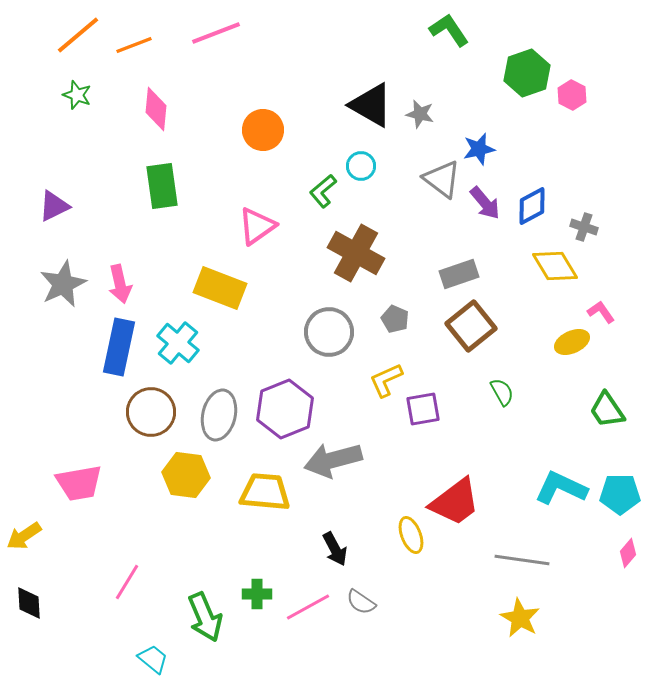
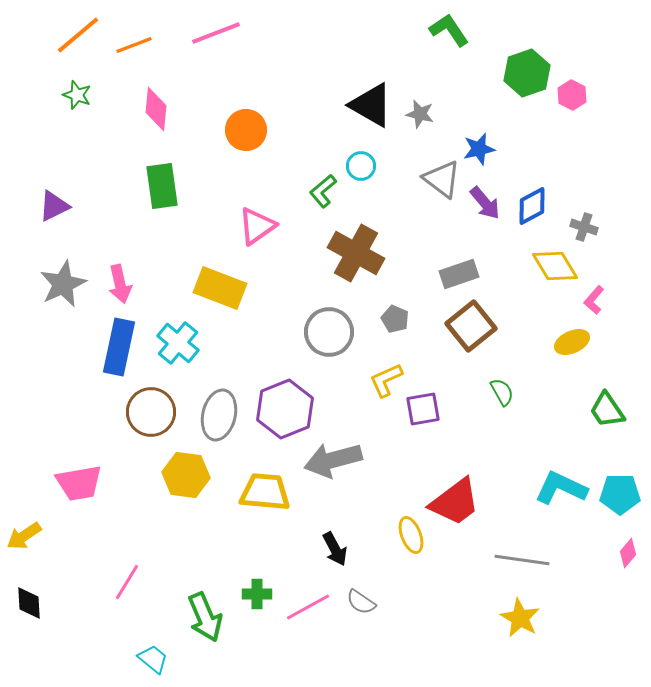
orange circle at (263, 130): moved 17 px left
pink L-shape at (601, 312): moved 7 px left, 12 px up; rotated 104 degrees counterclockwise
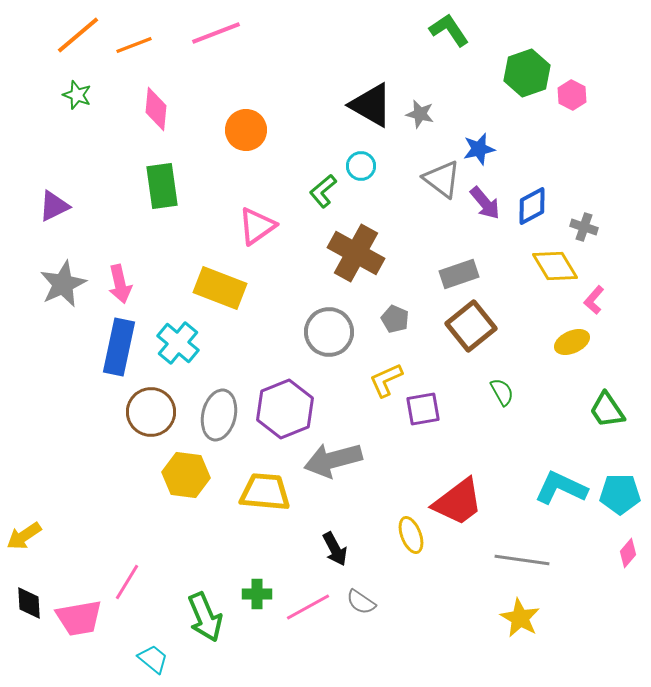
pink trapezoid at (79, 483): moved 135 px down
red trapezoid at (455, 502): moved 3 px right
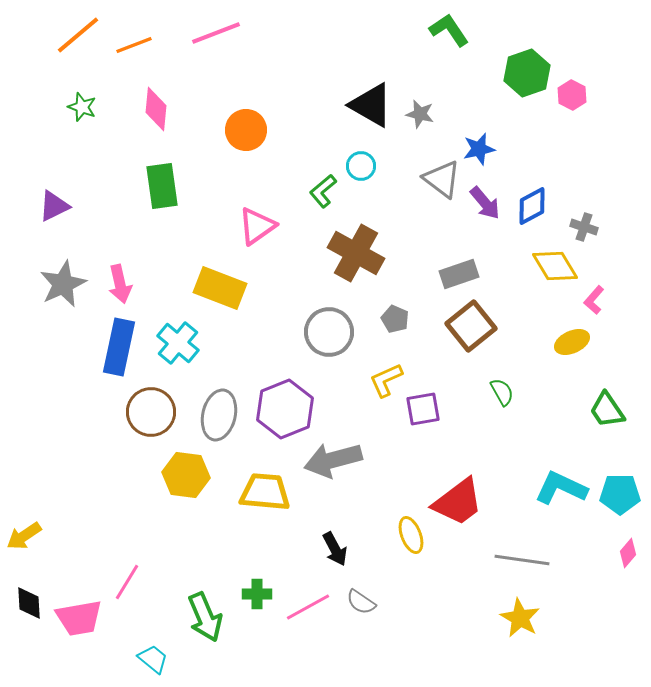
green star at (77, 95): moved 5 px right, 12 px down
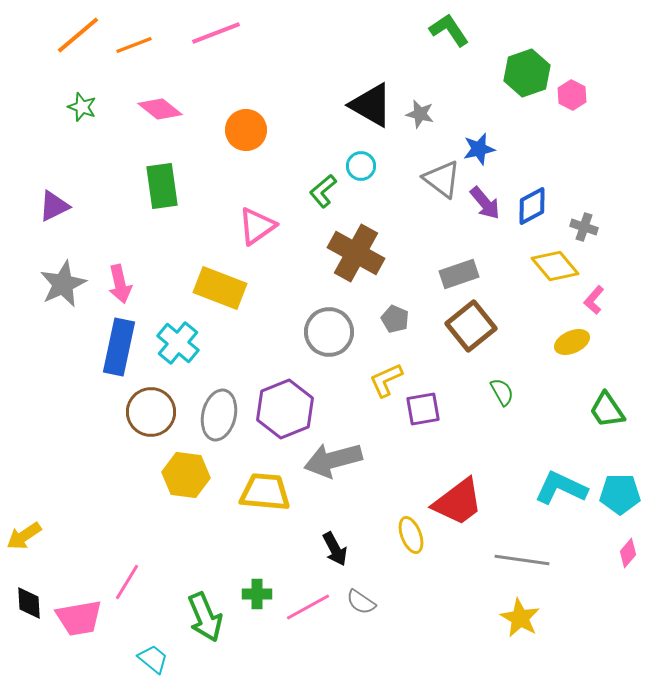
pink diamond at (156, 109): moved 4 px right; rotated 57 degrees counterclockwise
yellow diamond at (555, 266): rotated 9 degrees counterclockwise
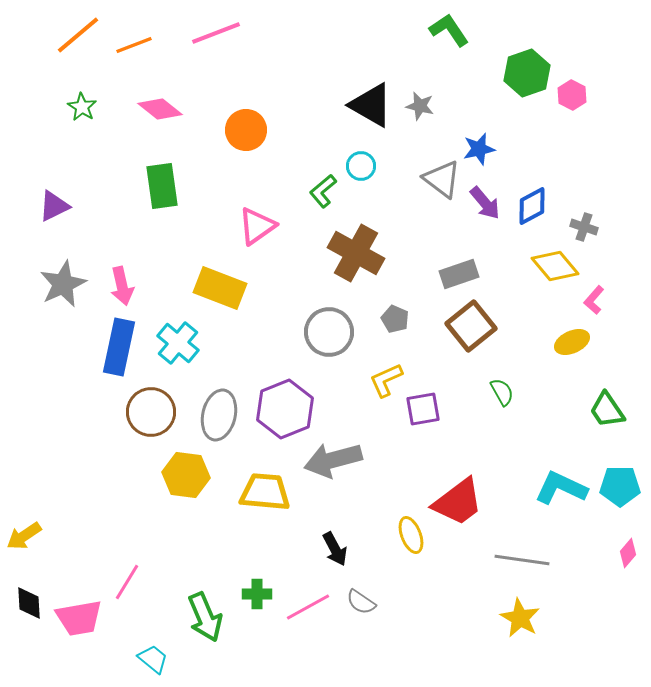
green star at (82, 107): rotated 12 degrees clockwise
gray star at (420, 114): moved 8 px up
pink arrow at (120, 284): moved 2 px right, 2 px down
cyan pentagon at (620, 494): moved 8 px up
